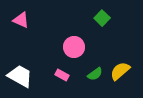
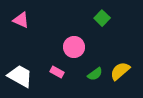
pink rectangle: moved 5 px left, 3 px up
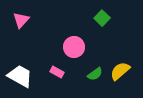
pink triangle: rotated 48 degrees clockwise
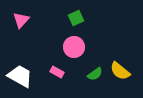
green square: moved 26 px left; rotated 21 degrees clockwise
yellow semicircle: rotated 100 degrees counterclockwise
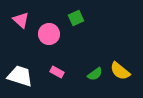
pink triangle: rotated 30 degrees counterclockwise
pink circle: moved 25 px left, 13 px up
white trapezoid: rotated 12 degrees counterclockwise
